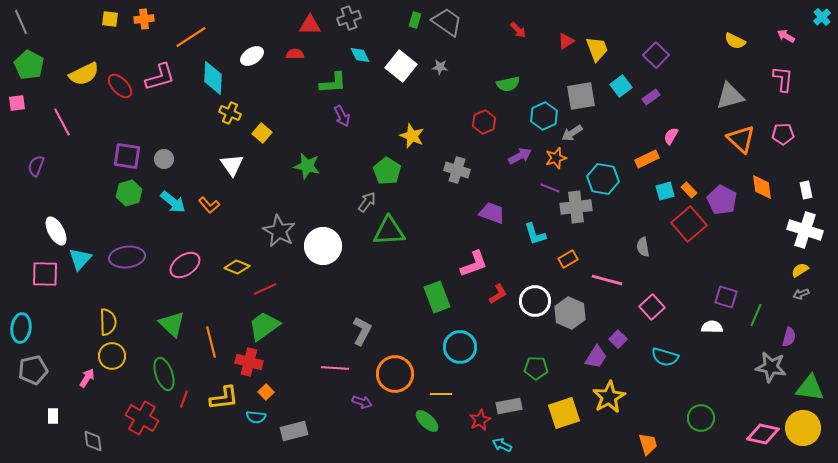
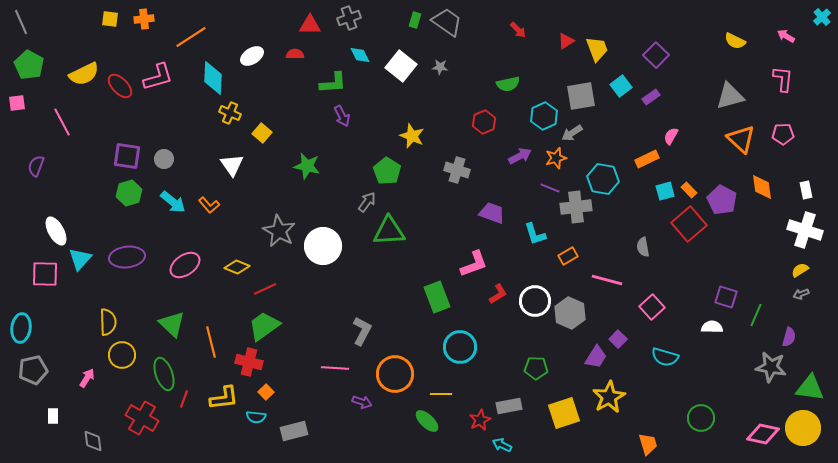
pink L-shape at (160, 77): moved 2 px left
orange rectangle at (568, 259): moved 3 px up
yellow circle at (112, 356): moved 10 px right, 1 px up
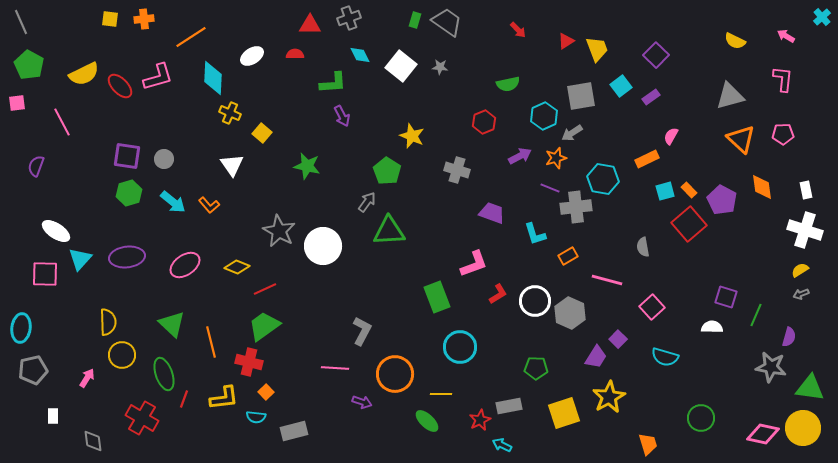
white ellipse at (56, 231): rotated 28 degrees counterclockwise
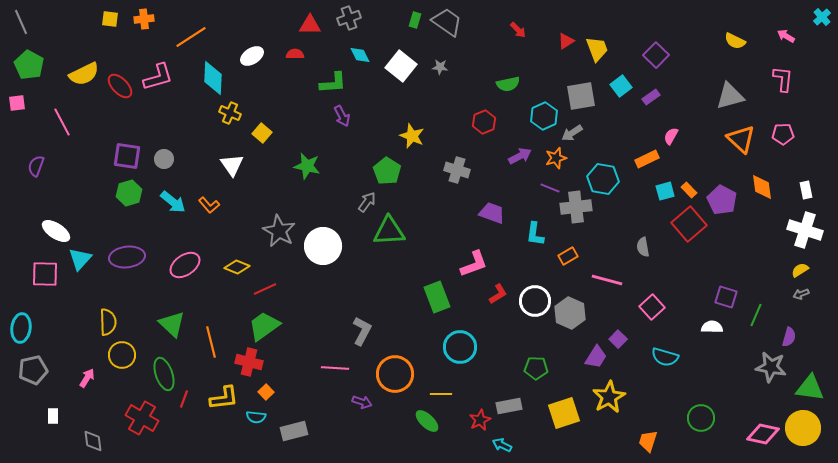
cyan L-shape at (535, 234): rotated 25 degrees clockwise
orange trapezoid at (648, 444): moved 3 px up; rotated 145 degrees counterclockwise
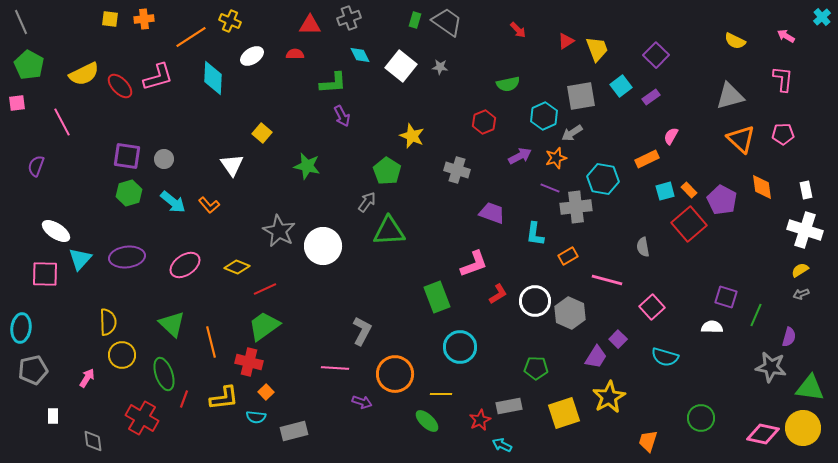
yellow cross at (230, 113): moved 92 px up
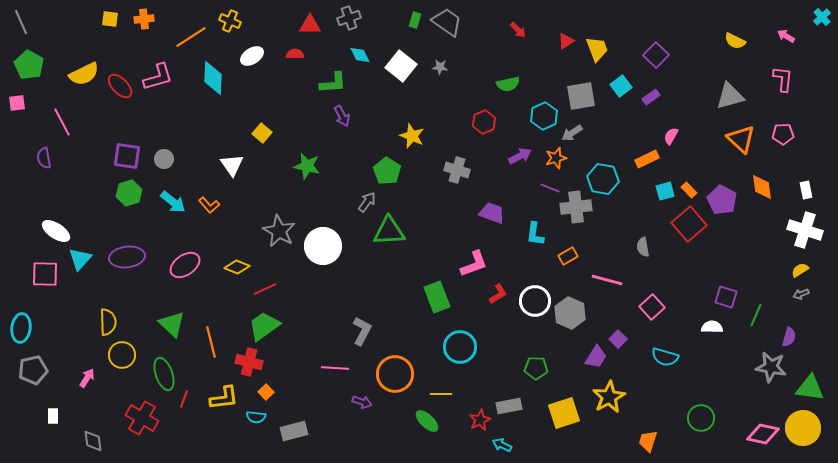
purple semicircle at (36, 166): moved 8 px right, 8 px up; rotated 30 degrees counterclockwise
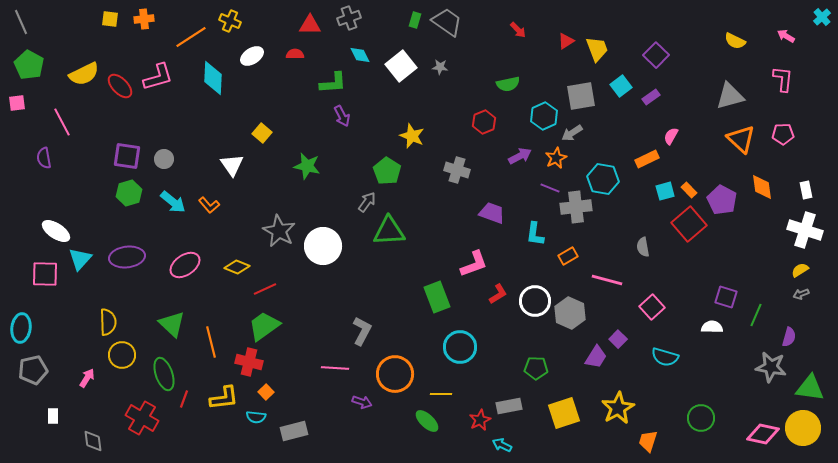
white square at (401, 66): rotated 12 degrees clockwise
orange star at (556, 158): rotated 10 degrees counterclockwise
yellow star at (609, 397): moved 9 px right, 11 px down
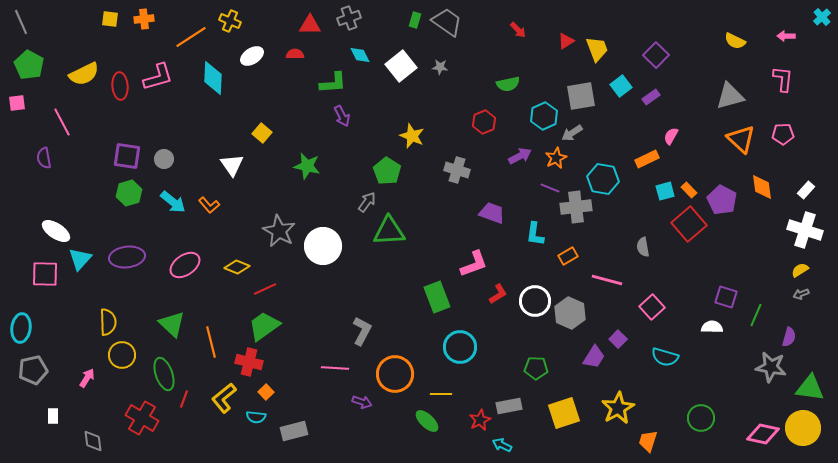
pink arrow at (786, 36): rotated 30 degrees counterclockwise
red ellipse at (120, 86): rotated 40 degrees clockwise
white rectangle at (806, 190): rotated 54 degrees clockwise
purple trapezoid at (596, 357): moved 2 px left
yellow L-shape at (224, 398): rotated 148 degrees clockwise
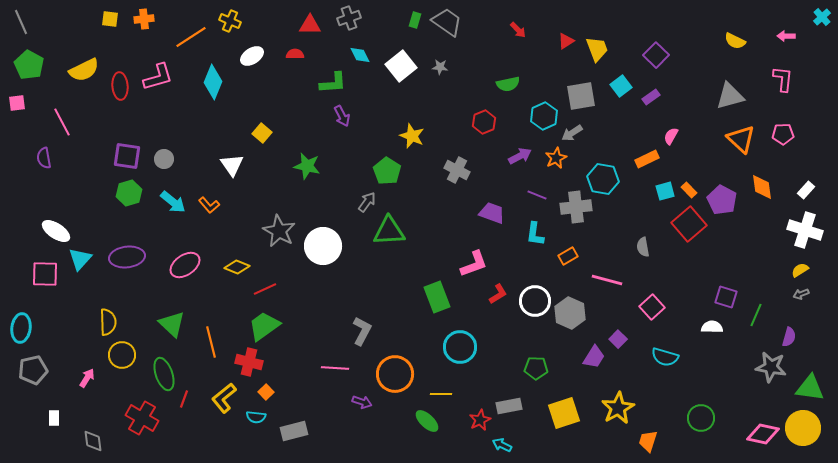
yellow semicircle at (84, 74): moved 4 px up
cyan diamond at (213, 78): moved 4 px down; rotated 20 degrees clockwise
gray cross at (457, 170): rotated 10 degrees clockwise
purple line at (550, 188): moved 13 px left, 7 px down
white rectangle at (53, 416): moved 1 px right, 2 px down
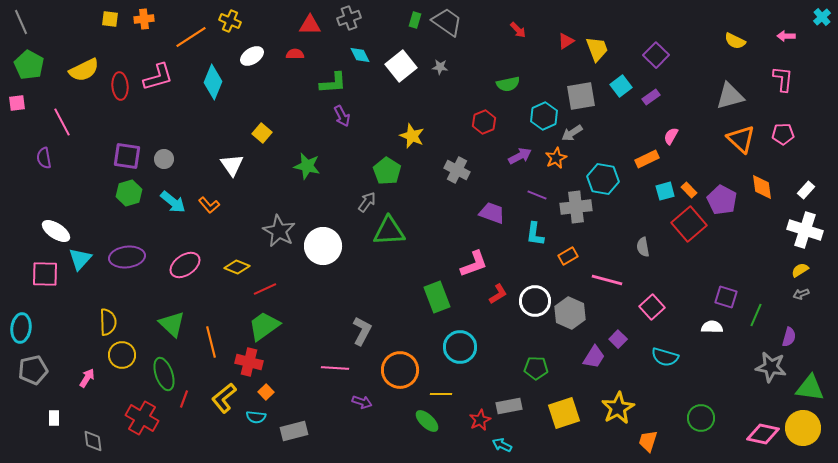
orange circle at (395, 374): moved 5 px right, 4 px up
